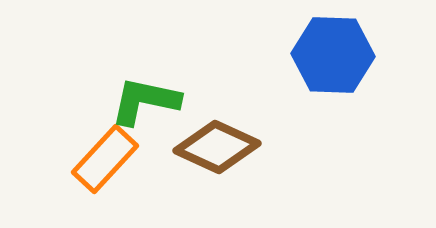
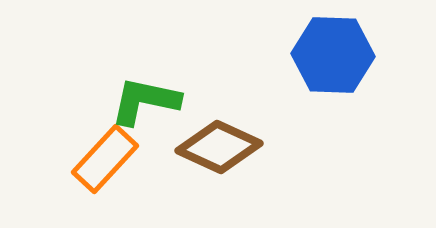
brown diamond: moved 2 px right
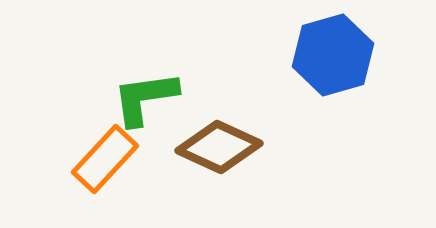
blue hexagon: rotated 18 degrees counterclockwise
green L-shape: moved 3 px up; rotated 20 degrees counterclockwise
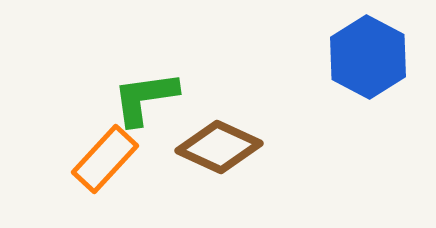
blue hexagon: moved 35 px right, 2 px down; rotated 16 degrees counterclockwise
